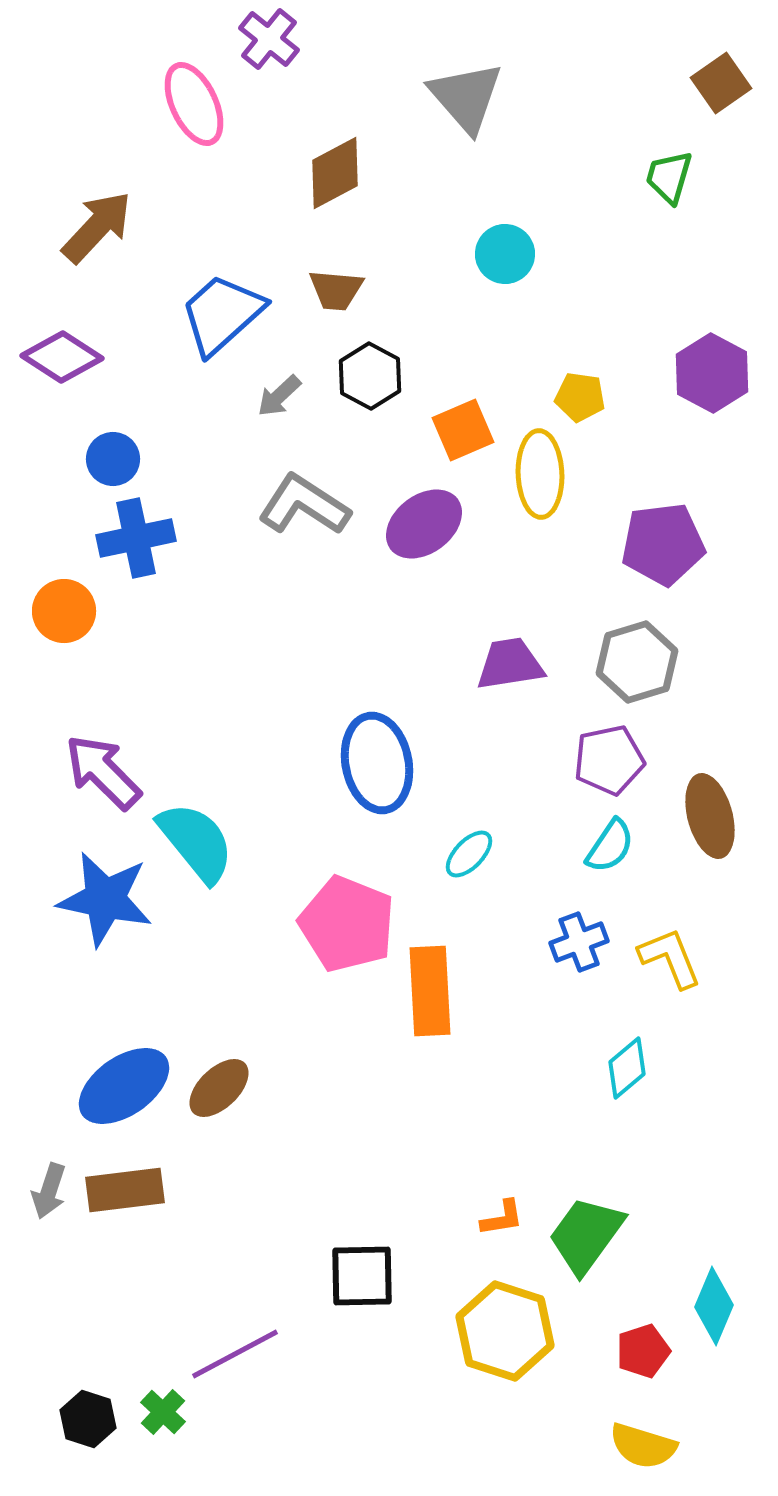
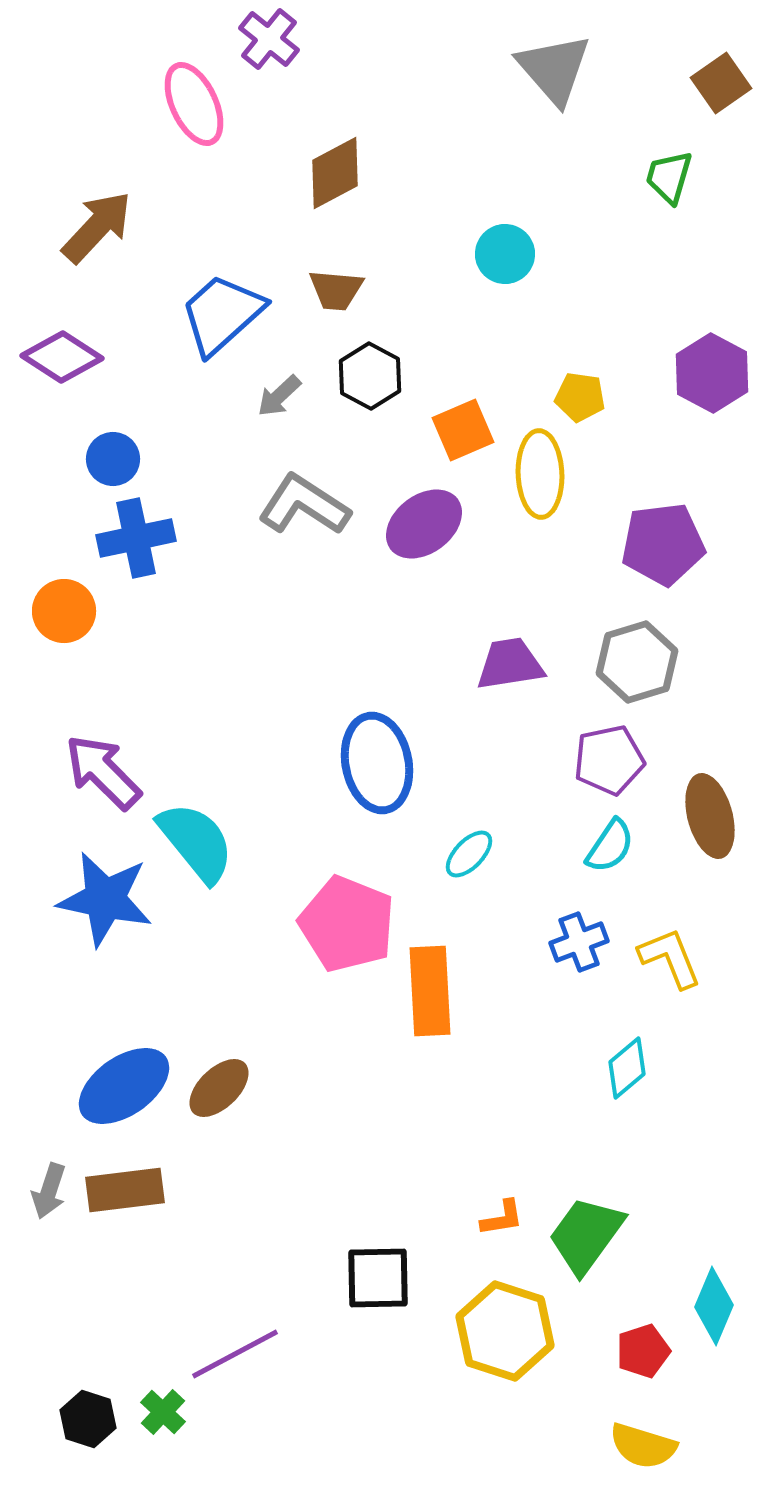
gray triangle at (466, 97): moved 88 px right, 28 px up
black square at (362, 1276): moved 16 px right, 2 px down
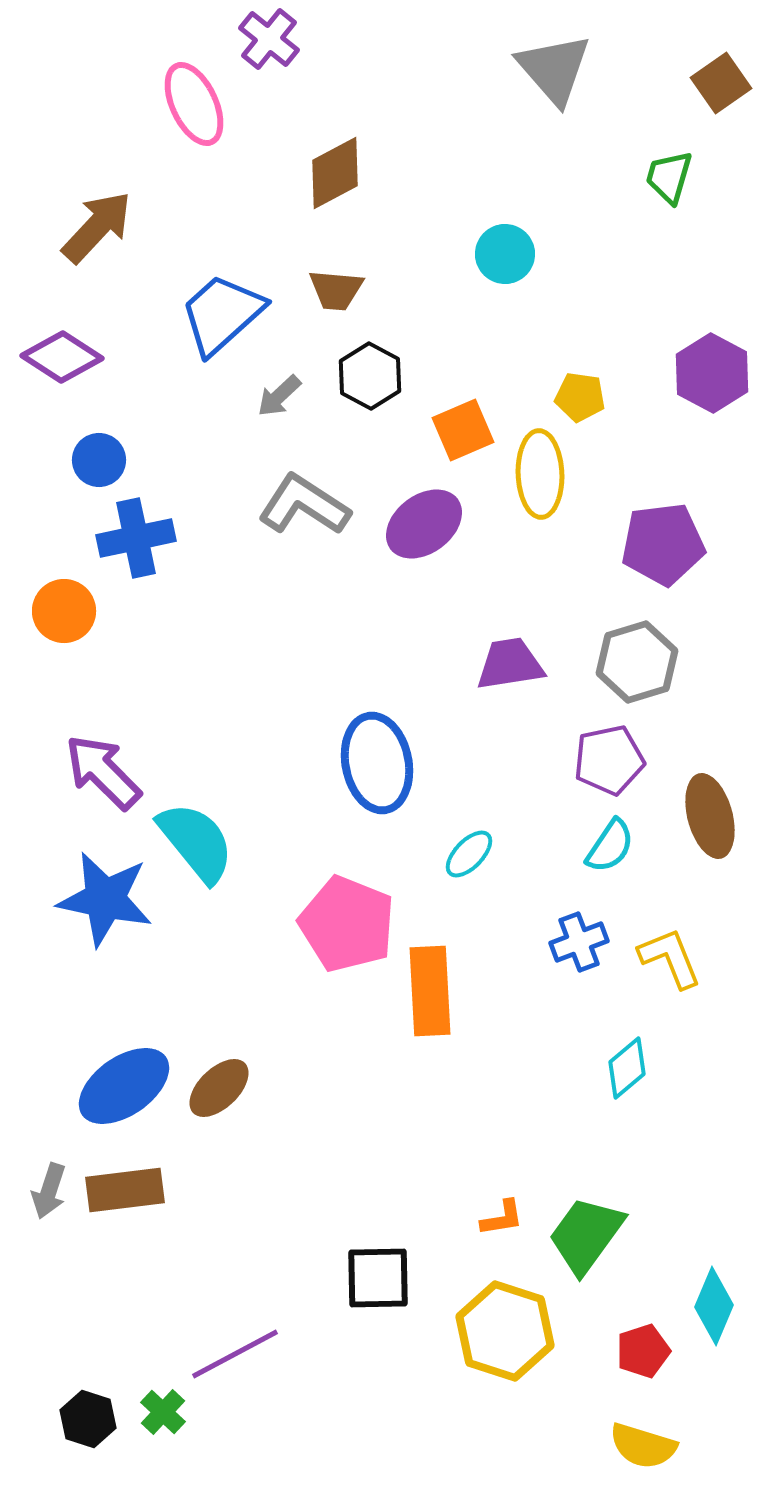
blue circle at (113, 459): moved 14 px left, 1 px down
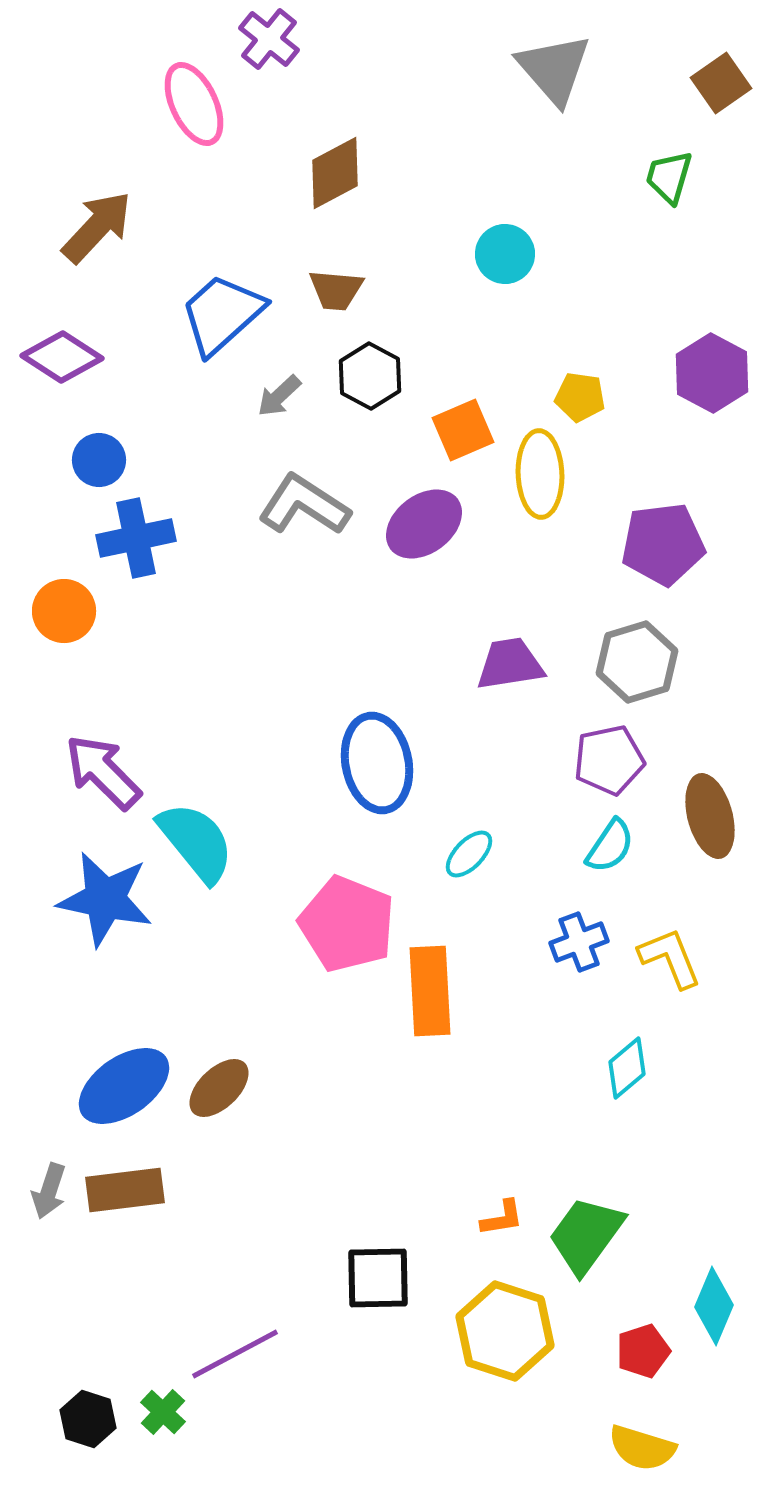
yellow semicircle at (643, 1446): moved 1 px left, 2 px down
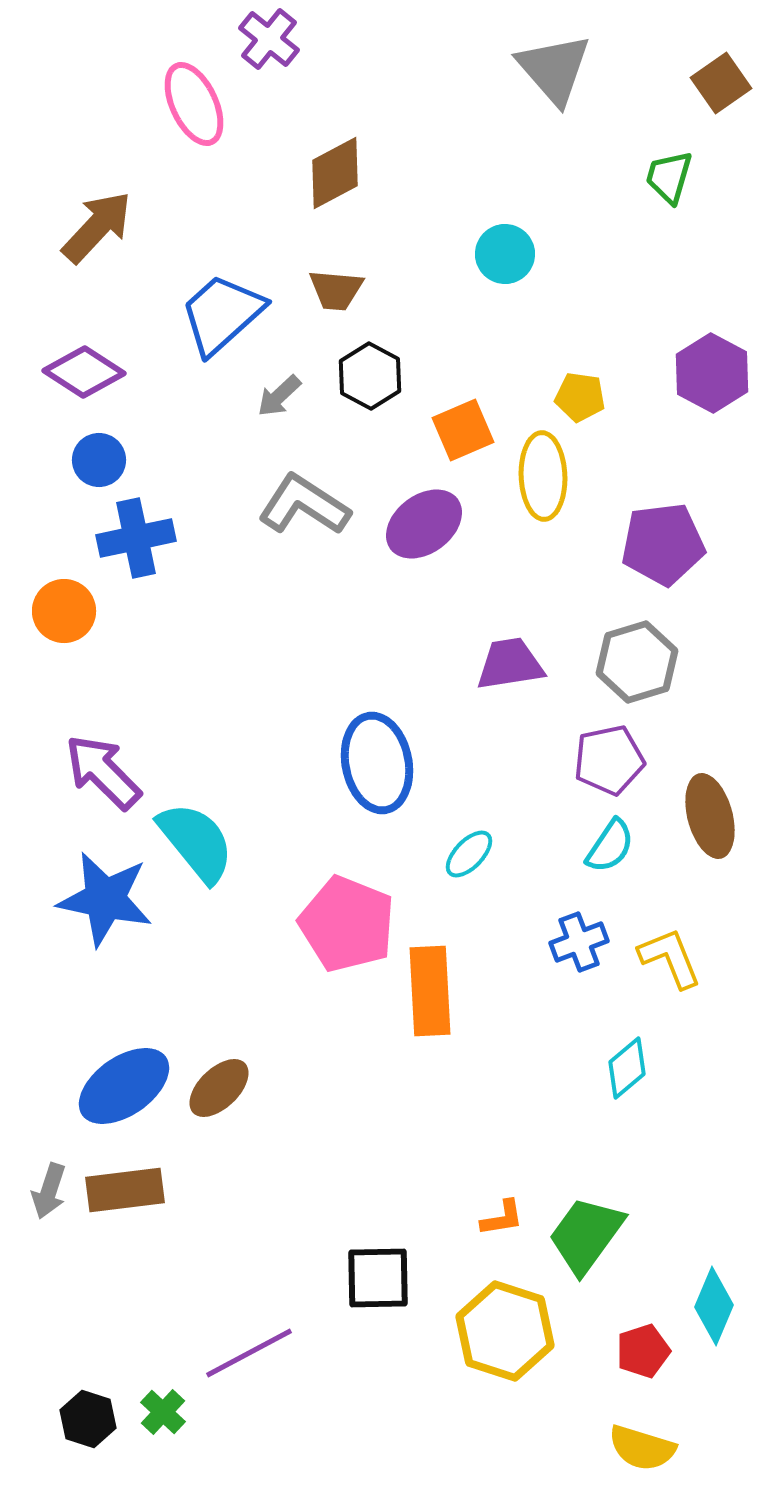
purple diamond at (62, 357): moved 22 px right, 15 px down
yellow ellipse at (540, 474): moved 3 px right, 2 px down
purple line at (235, 1354): moved 14 px right, 1 px up
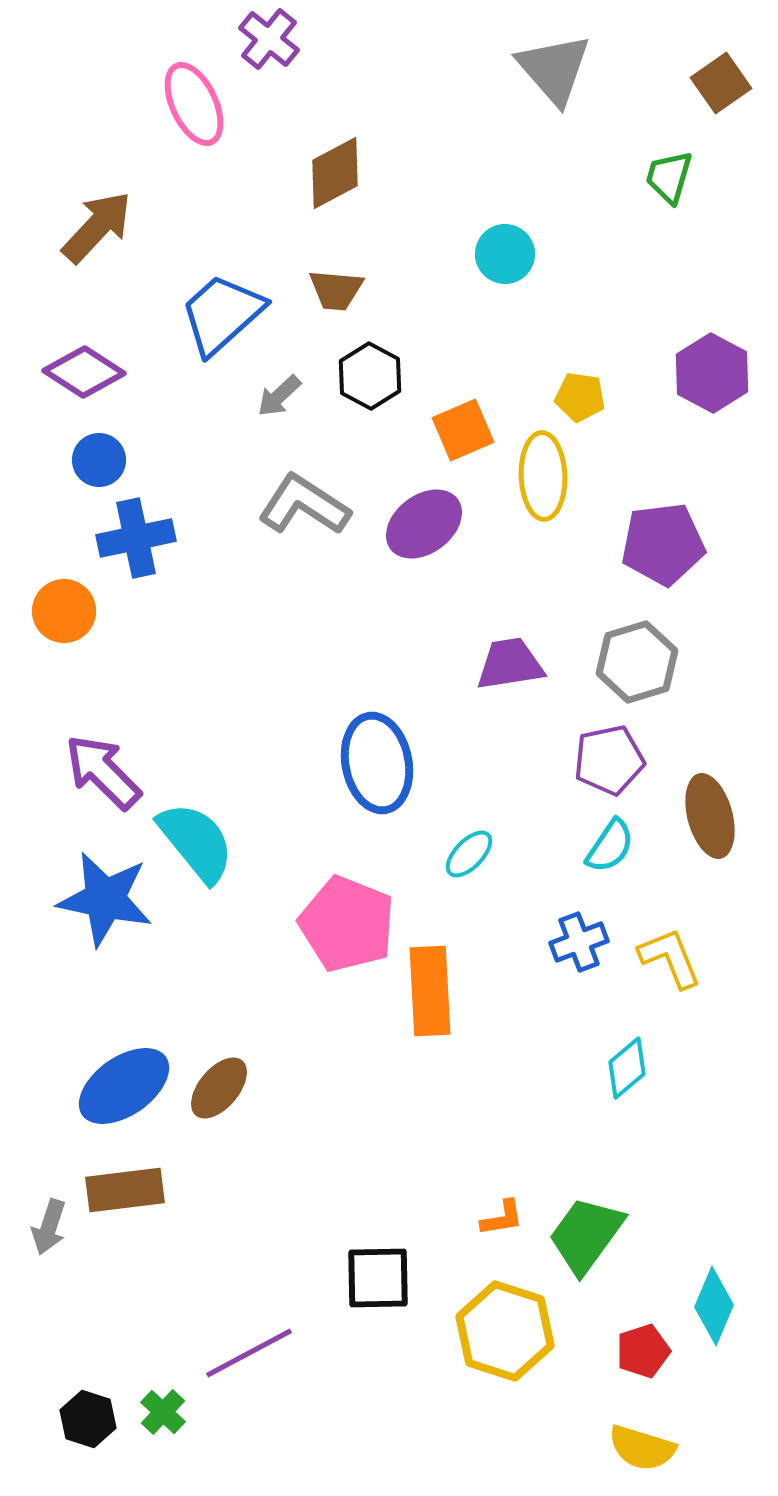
brown ellipse at (219, 1088): rotated 6 degrees counterclockwise
gray arrow at (49, 1191): moved 36 px down
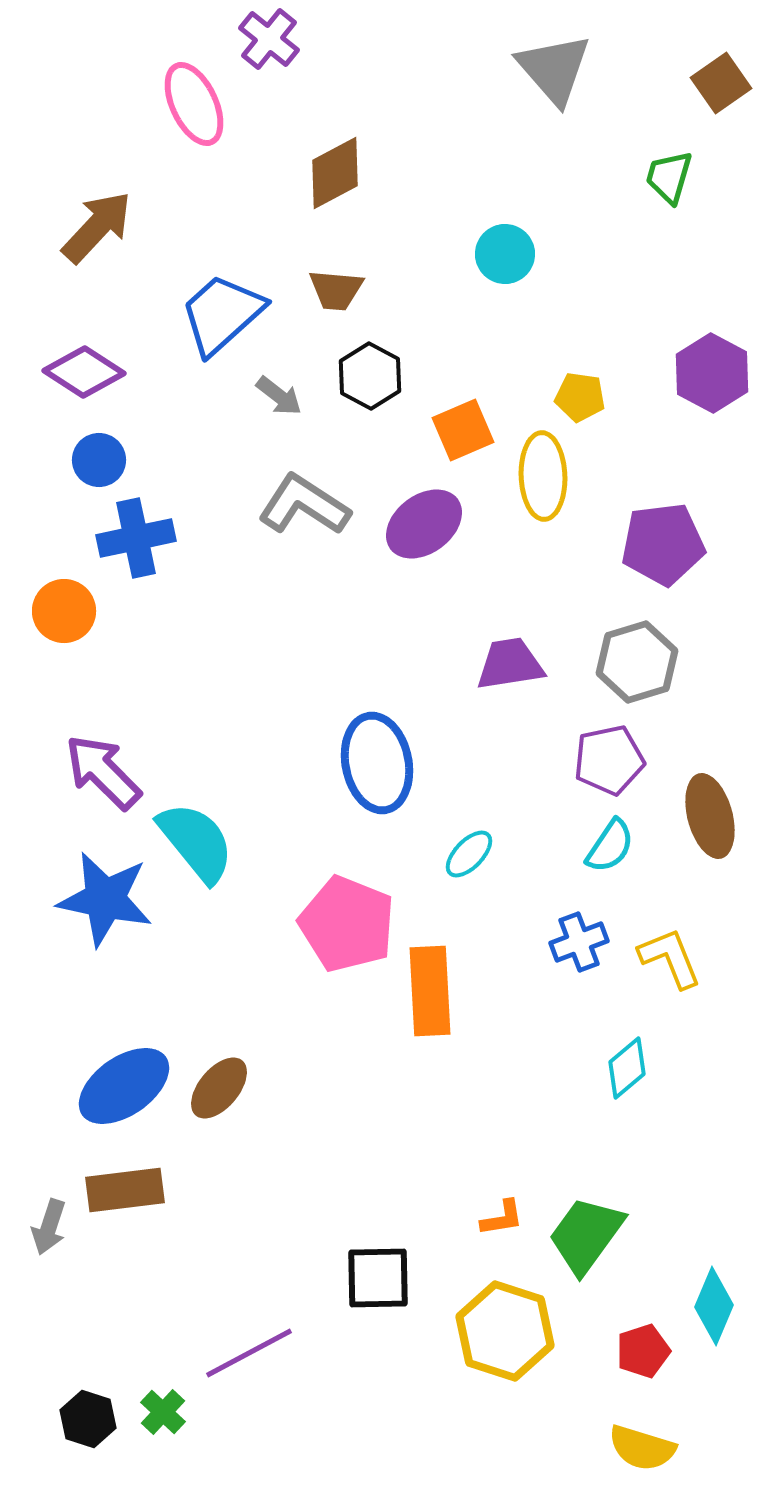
gray arrow at (279, 396): rotated 99 degrees counterclockwise
